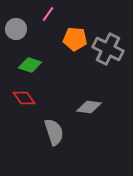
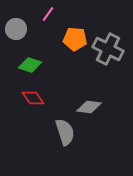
red diamond: moved 9 px right
gray semicircle: moved 11 px right
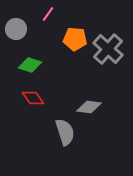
gray cross: rotated 16 degrees clockwise
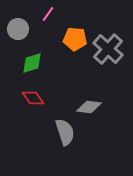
gray circle: moved 2 px right
green diamond: moved 2 px right, 2 px up; rotated 35 degrees counterclockwise
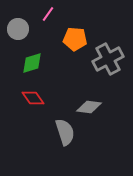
gray cross: moved 10 px down; rotated 20 degrees clockwise
